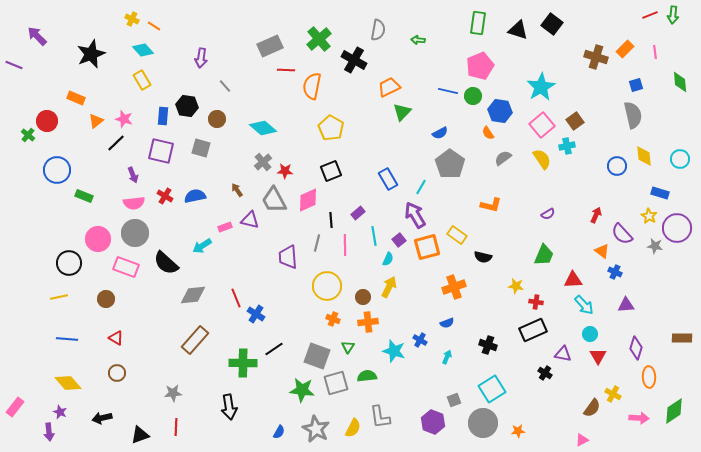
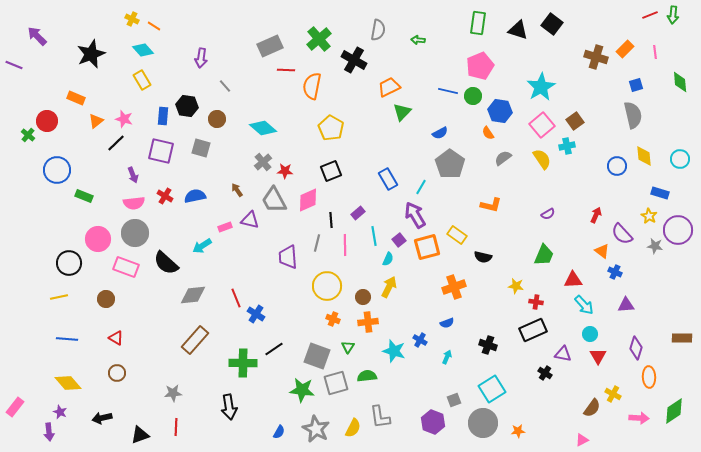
purple circle at (677, 228): moved 1 px right, 2 px down
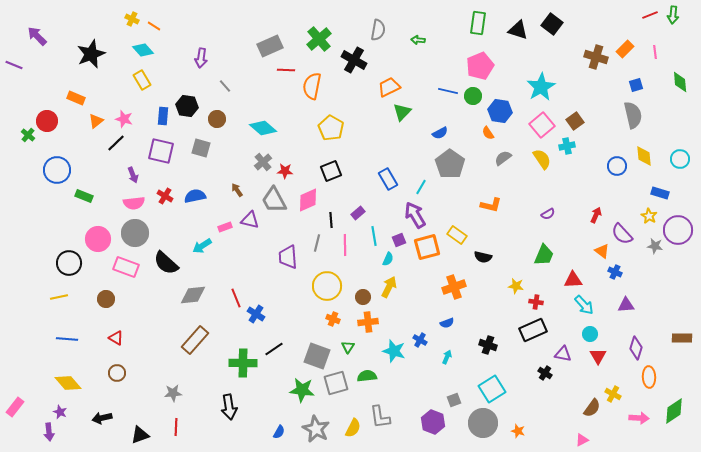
purple square at (399, 240): rotated 16 degrees clockwise
orange star at (518, 431): rotated 24 degrees clockwise
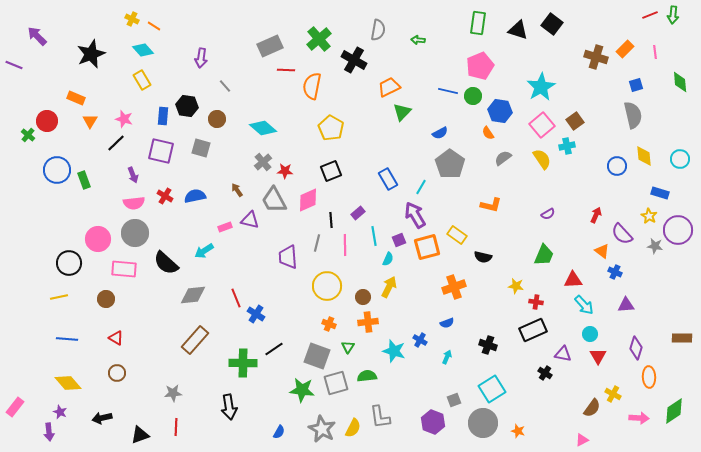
orange triangle at (96, 121): moved 6 px left; rotated 21 degrees counterclockwise
green rectangle at (84, 196): moved 16 px up; rotated 48 degrees clockwise
cyan arrow at (202, 246): moved 2 px right, 5 px down
pink rectangle at (126, 267): moved 2 px left, 2 px down; rotated 15 degrees counterclockwise
orange cross at (333, 319): moved 4 px left, 5 px down
gray star at (316, 429): moved 6 px right
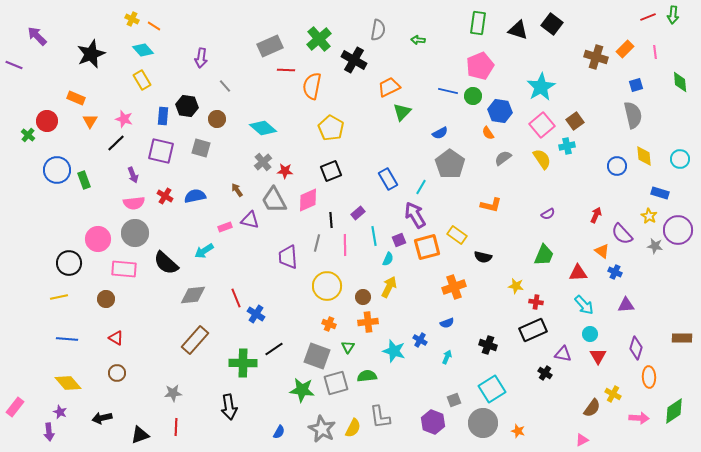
red line at (650, 15): moved 2 px left, 2 px down
red triangle at (573, 280): moved 5 px right, 7 px up
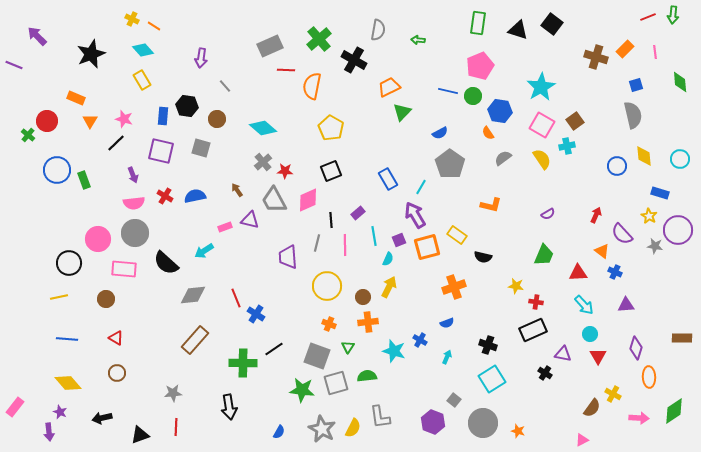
pink square at (542, 125): rotated 20 degrees counterclockwise
cyan square at (492, 389): moved 10 px up
gray square at (454, 400): rotated 32 degrees counterclockwise
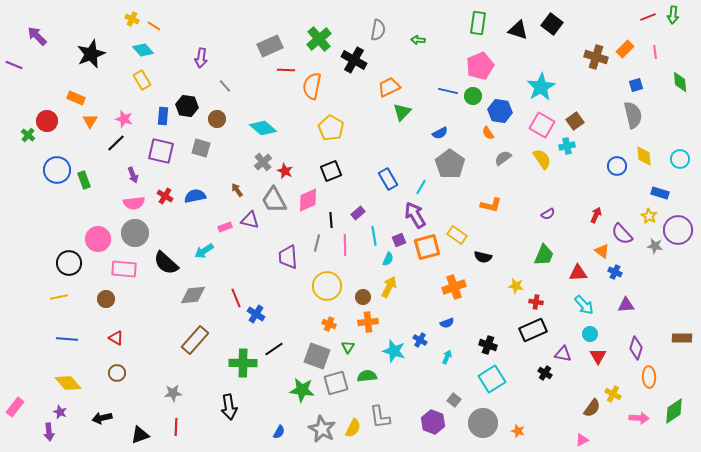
red star at (285, 171): rotated 21 degrees clockwise
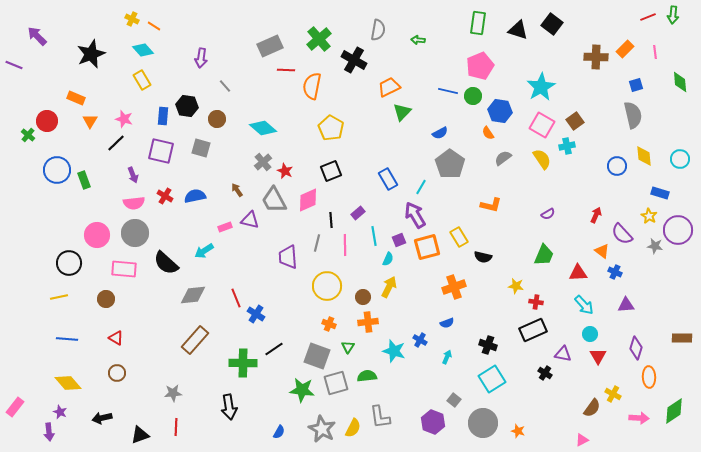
brown cross at (596, 57): rotated 15 degrees counterclockwise
yellow rectangle at (457, 235): moved 2 px right, 2 px down; rotated 24 degrees clockwise
pink circle at (98, 239): moved 1 px left, 4 px up
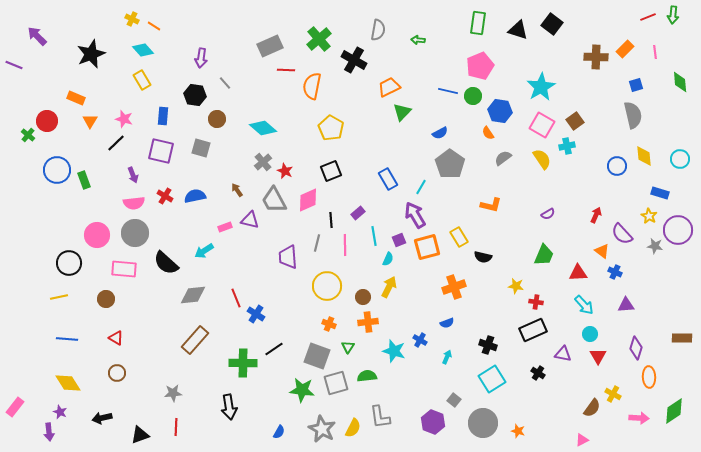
gray line at (225, 86): moved 3 px up
black hexagon at (187, 106): moved 8 px right, 11 px up
black cross at (545, 373): moved 7 px left
yellow diamond at (68, 383): rotated 8 degrees clockwise
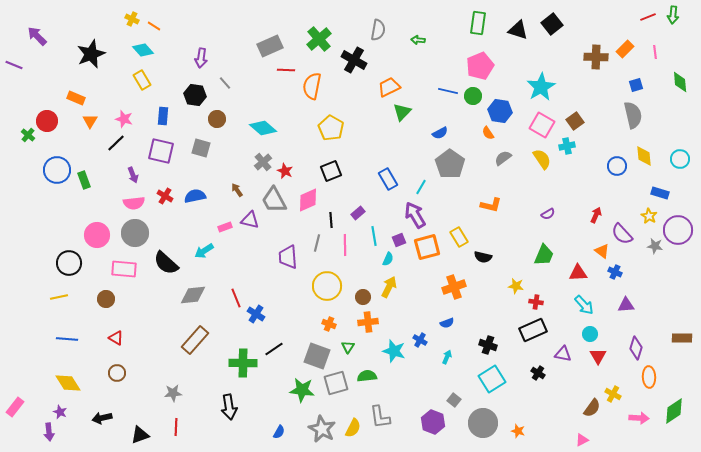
black square at (552, 24): rotated 15 degrees clockwise
